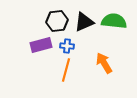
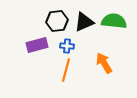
purple rectangle: moved 4 px left
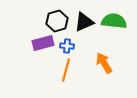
black hexagon: rotated 10 degrees counterclockwise
purple rectangle: moved 6 px right, 2 px up
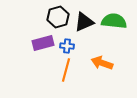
black hexagon: moved 1 px right, 4 px up
orange arrow: moved 2 px left; rotated 40 degrees counterclockwise
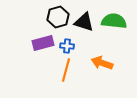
black triangle: rotated 40 degrees clockwise
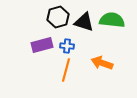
green semicircle: moved 2 px left, 1 px up
purple rectangle: moved 1 px left, 2 px down
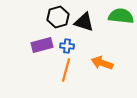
green semicircle: moved 9 px right, 4 px up
